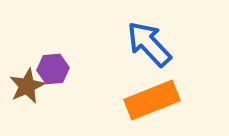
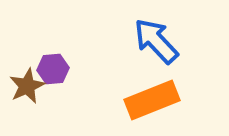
blue arrow: moved 7 px right, 3 px up
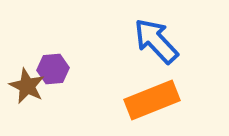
brown star: rotated 21 degrees counterclockwise
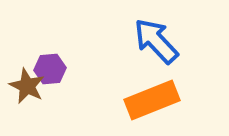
purple hexagon: moved 3 px left
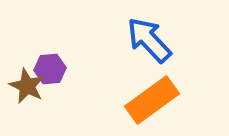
blue arrow: moved 7 px left, 1 px up
orange rectangle: rotated 14 degrees counterclockwise
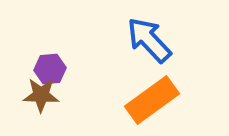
brown star: moved 14 px right, 9 px down; rotated 24 degrees counterclockwise
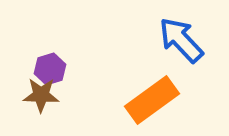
blue arrow: moved 32 px right
purple hexagon: rotated 12 degrees counterclockwise
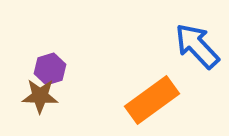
blue arrow: moved 16 px right, 6 px down
brown star: moved 1 px left, 1 px down
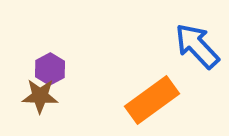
purple hexagon: rotated 12 degrees counterclockwise
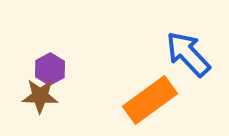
blue arrow: moved 9 px left, 8 px down
orange rectangle: moved 2 px left
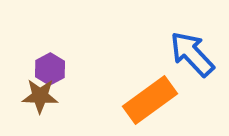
blue arrow: moved 4 px right
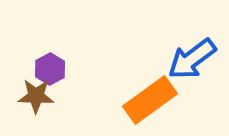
blue arrow: moved 5 px down; rotated 84 degrees counterclockwise
brown star: moved 4 px left
